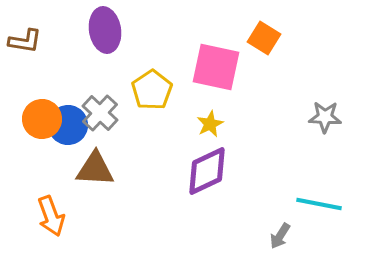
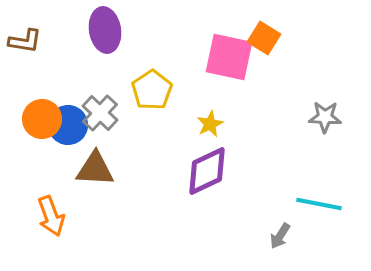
pink square: moved 13 px right, 10 px up
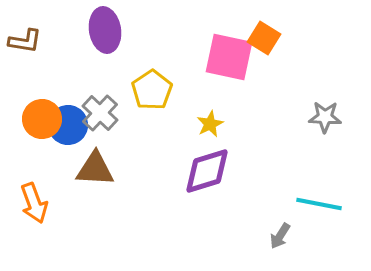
purple diamond: rotated 8 degrees clockwise
orange arrow: moved 17 px left, 13 px up
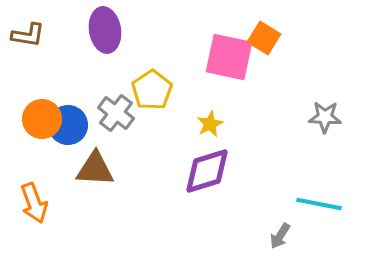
brown L-shape: moved 3 px right, 6 px up
gray cross: moved 16 px right; rotated 6 degrees counterclockwise
